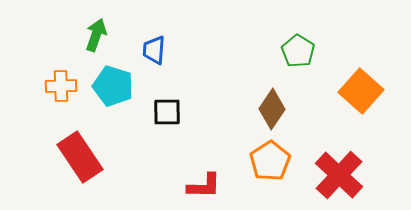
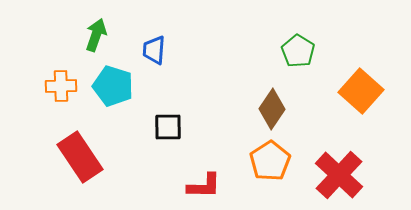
black square: moved 1 px right, 15 px down
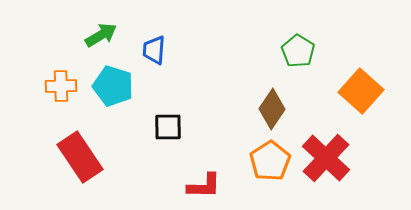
green arrow: moved 5 px right; rotated 40 degrees clockwise
red cross: moved 13 px left, 17 px up
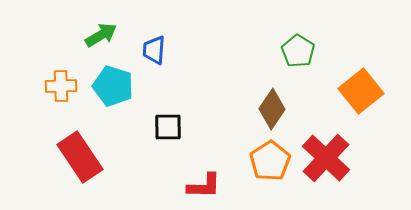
orange square: rotated 9 degrees clockwise
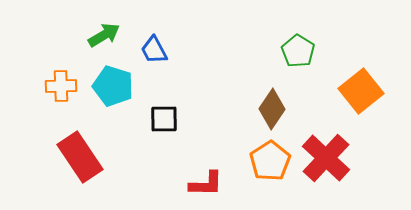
green arrow: moved 3 px right
blue trapezoid: rotated 32 degrees counterclockwise
black square: moved 4 px left, 8 px up
red L-shape: moved 2 px right, 2 px up
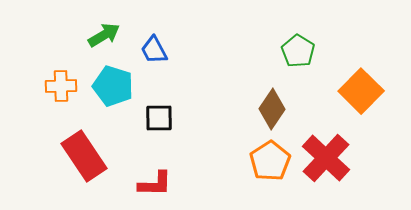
orange square: rotated 6 degrees counterclockwise
black square: moved 5 px left, 1 px up
red rectangle: moved 4 px right, 1 px up
red L-shape: moved 51 px left
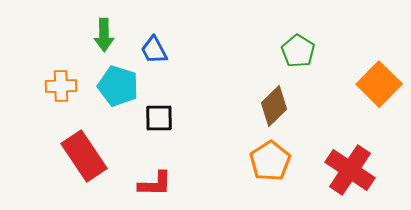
green arrow: rotated 120 degrees clockwise
cyan pentagon: moved 5 px right
orange square: moved 18 px right, 7 px up
brown diamond: moved 2 px right, 3 px up; rotated 12 degrees clockwise
red cross: moved 24 px right, 12 px down; rotated 9 degrees counterclockwise
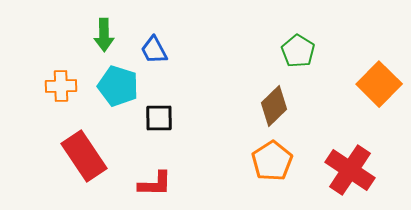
orange pentagon: moved 2 px right
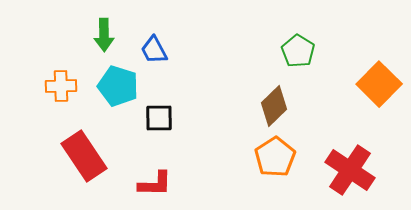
orange pentagon: moved 3 px right, 4 px up
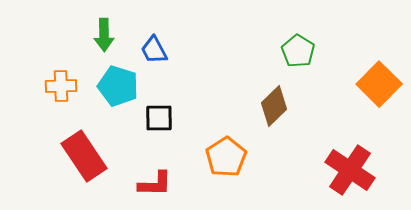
orange pentagon: moved 49 px left
